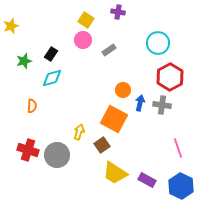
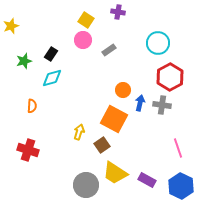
gray circle: moved 29 px right, 30 px down
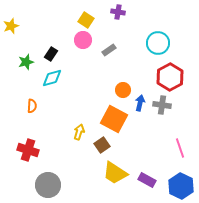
green star: moved 2 px right, 1 px down
pink line: moved 2 px right
gray circle: moved 38 px left
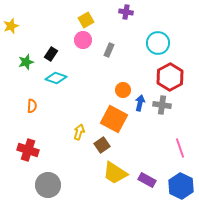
purple cross: moved 8 px right
yellow square: rotated 28 degrees clockwise
gray rectangle: rotated 32 degrees counterclockwise
cyan diamond: moved 4 px right; rotated 35 degrees clockwise
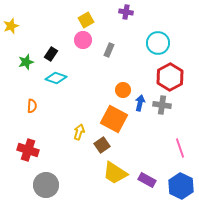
gray circle: moved 2 px left
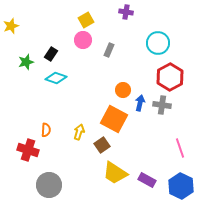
orange semicircle: moved 14 px right, 24 px down
gray circle: moved 3 px right
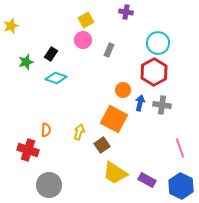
red hexagon: moved 16 px left, 5 px up
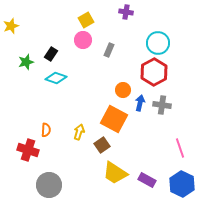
blue hexagon: moved 1 px right, 2 px up
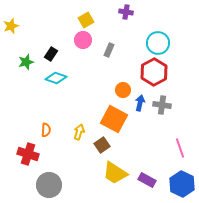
red cross: moved 4 px down
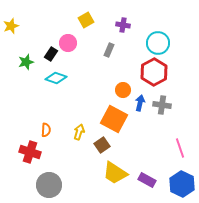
purple cross: moved 3 px left, 13 px down
pink circle: moved 15 px left, 3 px down
red cross: moved 2 px right, 2 px up
